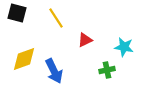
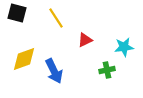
cyan star: rotated 18 degrees counterclockwise
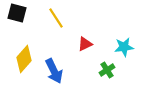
red triangle: moved 4 px down
yellow diamond: rotated 28 degrees counterclockwise
green cross: rotated 21 degrees counterclockwise
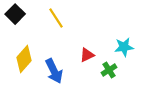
black square: moved 2 px left, 1 px down; rotated 30 degrees clockwise
red triangle: moved 2 px right, 11 px down
green cross: moved 2 px right
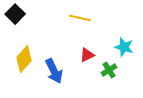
yellow line: moved 24 px right; rotated 45 degrees counterclockwise
cyan star: rotated 24 degrees clockwise
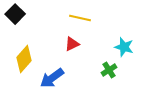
red triangle: moved 15 px left, 11 px up
blue arrow: moved 2 px left, 7 px down; rotated 80 degrees clockwise
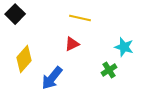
blue arrow: rotated 15 degrees counterclockwise
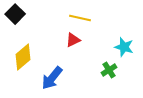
red triangle: moved 1 px right, 4 px up
yellow diamond: moved 1 px left, 2 px up; rotated 8 degrees clockwise
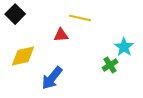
red triangle: moved 12 px left, 5 px up; rotated 21 degrees clockwise
cyan star: rotated 18 degrees clockwise
yellow diamond: moved 1 px up; rotated 28 degrees clockwise
green cross: moved 1 px right, 5 px up
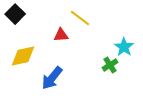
yellow line: rotated 25 degrees clockwise
